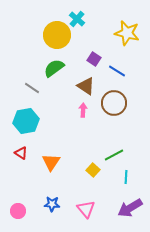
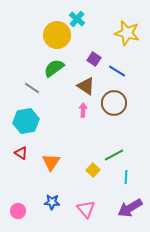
blue star: moved 2 px up
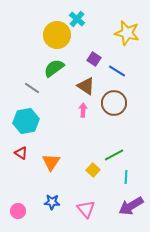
purple arrow: moved 1 px right, 2 px up
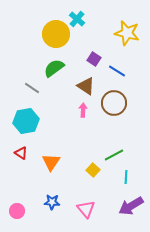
yellow circle: moved 1 px left, 1 px up
pink circle: moved 1 px left
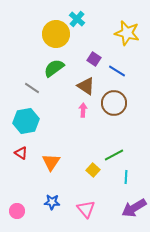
purple arrow: moved 3 px right, 2 px down
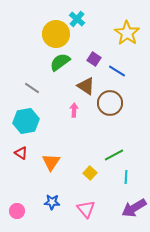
yellow star: rotated 20 degrees clockwise
green semicircle: moved 6 px right, 6 px up
brown circle: moved 4 px left
pink arrow: moved 9 px left
yellow square: moved 3 px left, 3 px down
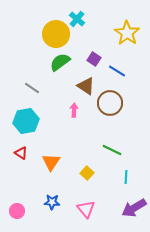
green line: moved 2 px left, 5 px up; rotated 54 degrees clockwise
yellow square: moved 3 px left
